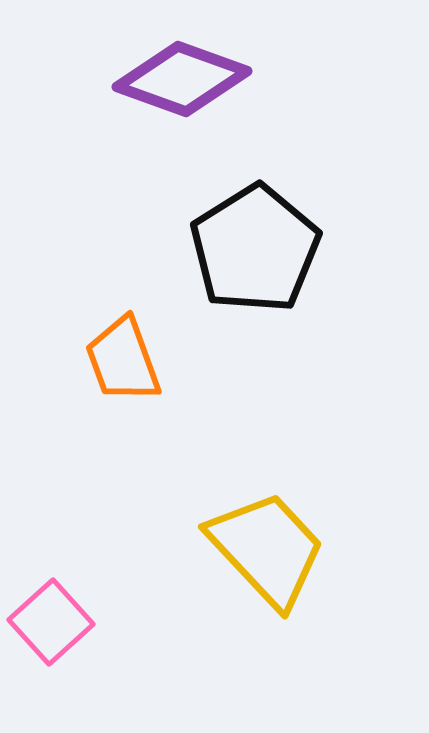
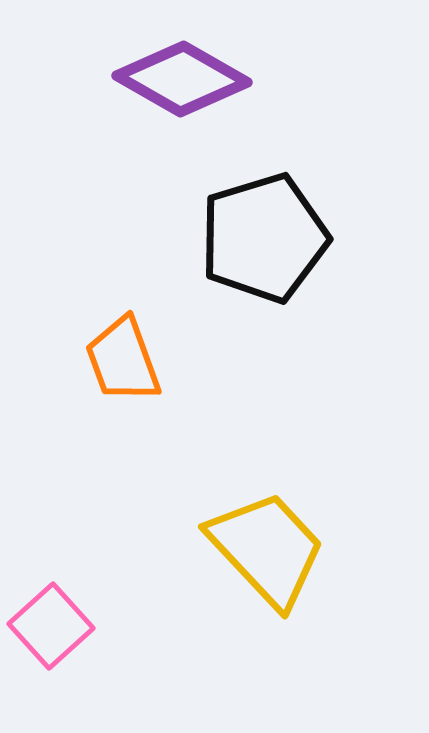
purple diamond: rotated 10 degrees clockwise
black pentagon: moved 9 px right, 11 px up; rotated 15 degrees clockwise
pink square: moved 4 px down
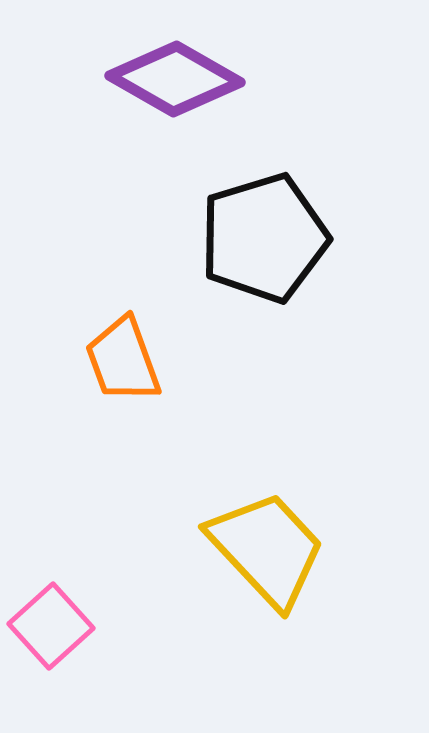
purple diamond: moved 7 px left
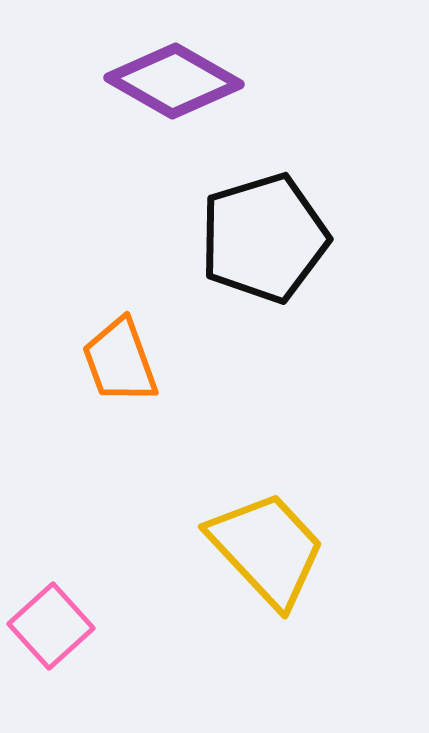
purple diamond: moved 1 px left, 2 px down
orange trapezoid: moved 3 px left, 1 px down
